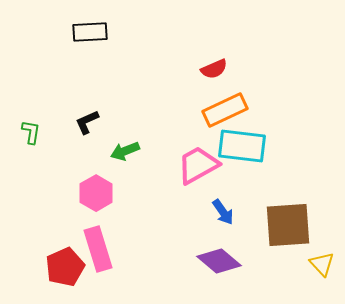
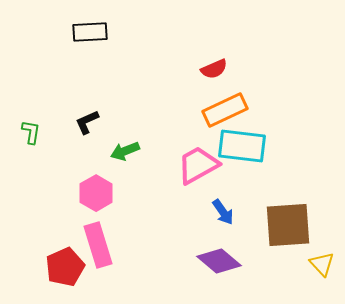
pink rectangle: moved 4 px up
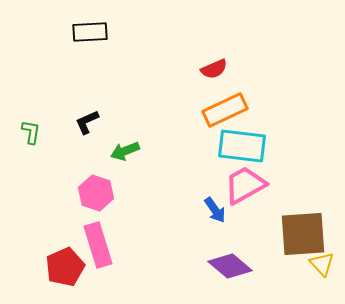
pink trapezoid: moved 47 px right, 20 px down
pink hexagon: rotated 12 degrees counterclockwise
blue arrow: moved 8 px left, 2 px up
brown square: moved 15 px right, 9 px down
purple diamond: moved 11 px right, 5 px down
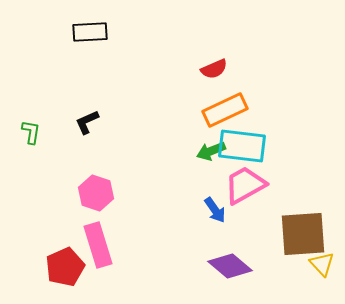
green arrow: moved 86 px right
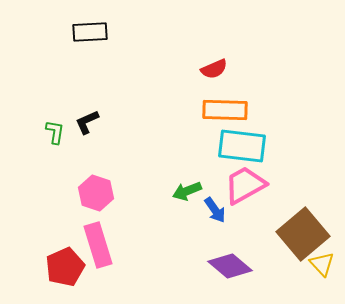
orange rectangle: rotated 27 degrees clockwise
green L-shape: moved 24 px right
green arrow: moved 24 px left, 40 px down
brown square: rotated 36 degrees counterclockwise
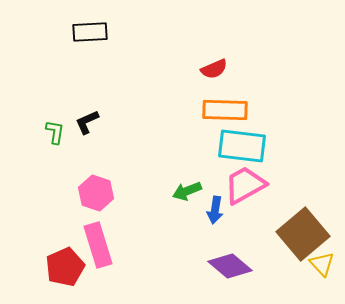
blue arrow: rotated 44 degrees clockwise
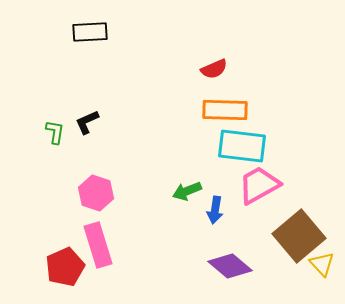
pink trapezoid: moved 14 px right
brown square: moved 4 px left, 2 px down
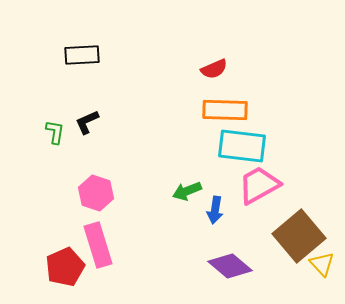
black rectangle: moved 8 px left, 23 px down
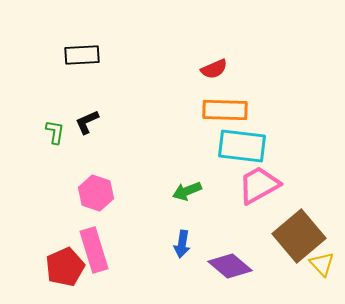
blue arrow: moved 33 px left, 34 px down
pink rectangle: moved 4 px left, 5 px down
